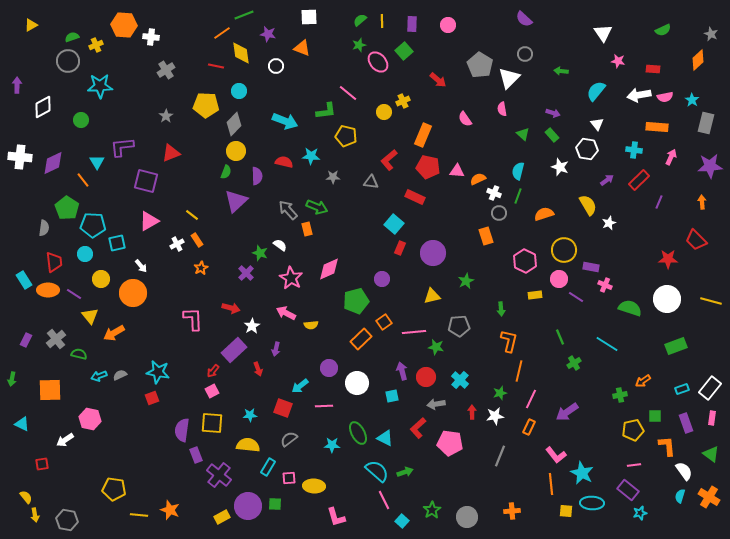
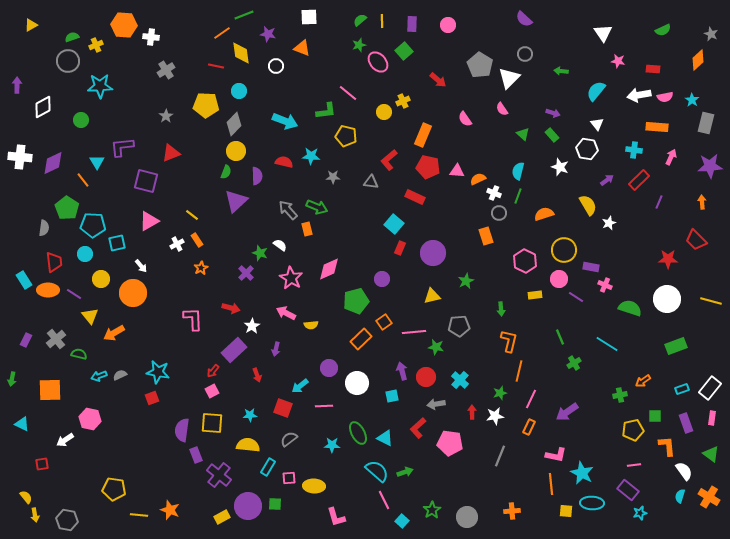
pink semicircle at (502, 109): rotated 24 degrees counterclockwise
red arrow at (258, 369): moved 1 px left, 6 px down
pink L-shape at (556, 455): rotated 40 degrees counterclockwise
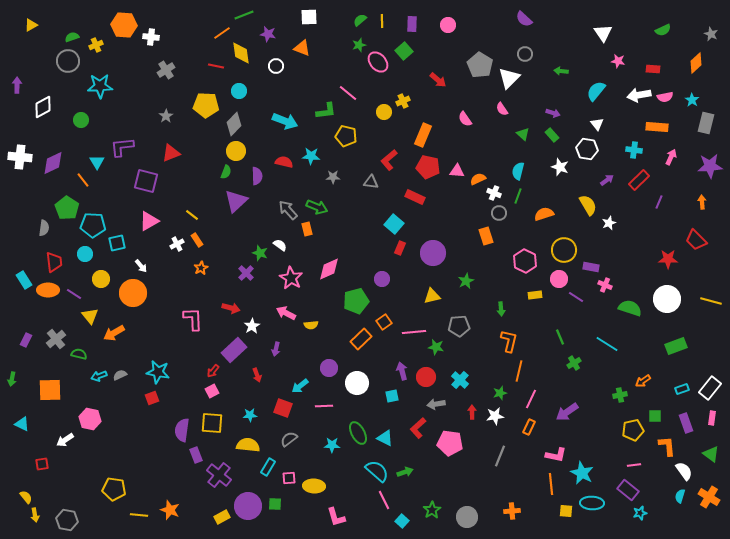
orange diamond at (698, 60): moved 2 px left, 3 px down
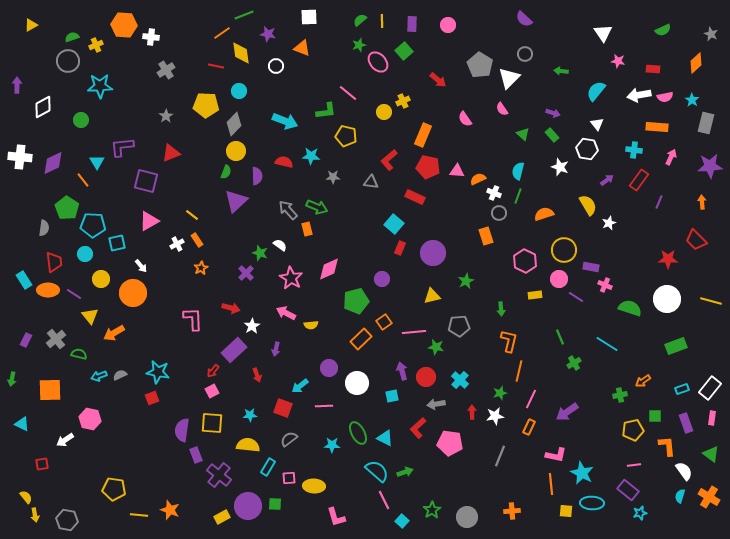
red rectangle at (639, 180): rotated 10 degrees counterclockwise
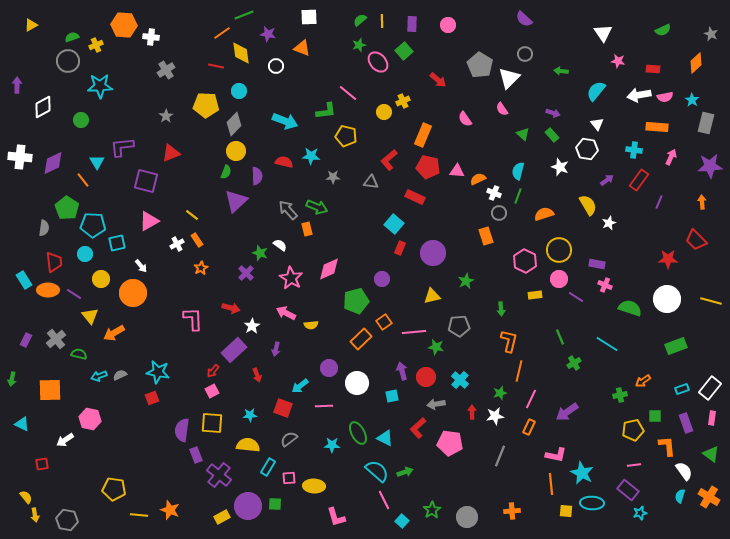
yellow circle at (564, 250): moved 5 px left
purple rectangle at (591, 267): moved 6 px right, 3 px up
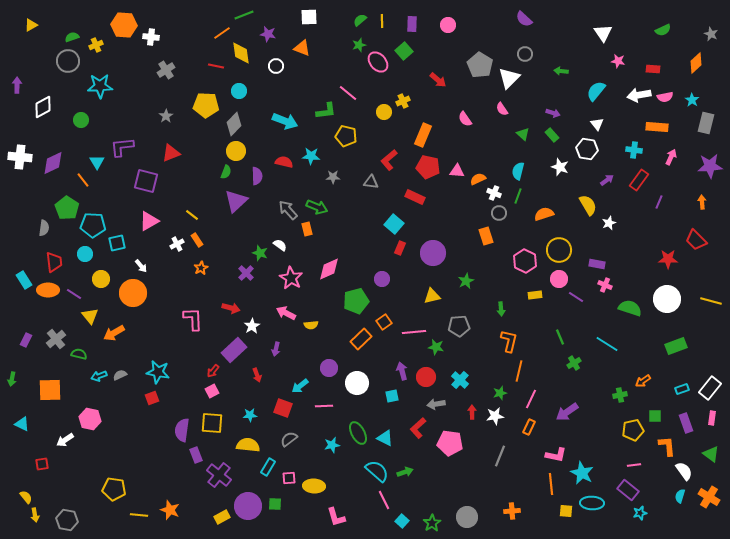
cyan star at (332, 445): rotated 14 degrees counterclockwise
green star at (432, 510): moved 13 px down
